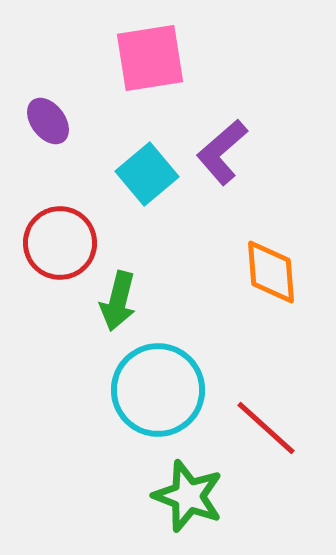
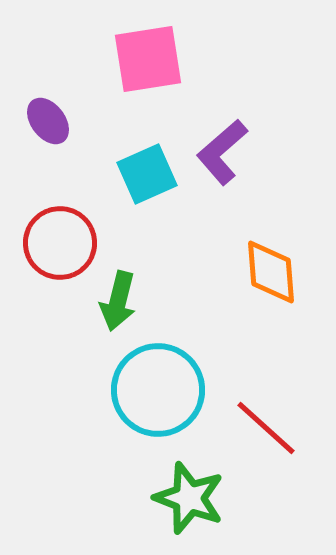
pink square: moved 2 px left, 1 px down
cyan square: rotated 16 degrees clockwise
green star: moved 1 px right, 2 px down
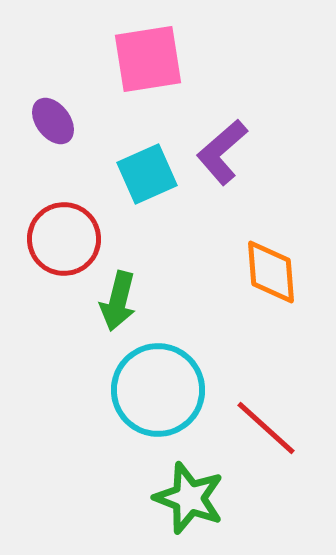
purple ellipse: moved 5 px right
red circle: moved 4 px right, 4 px up
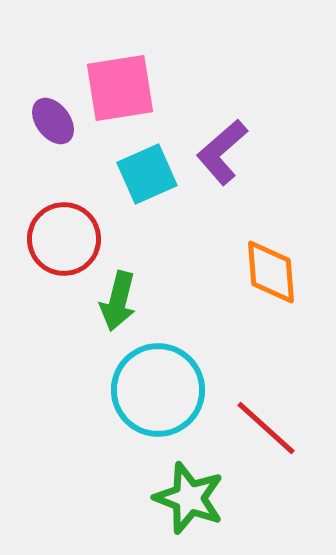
pink square: moved 28 px left, 29 px down
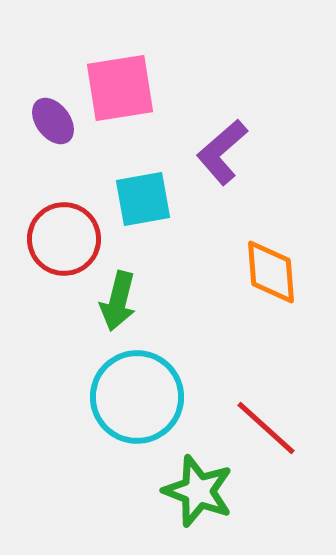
cyan square: moved 4 px left, 25 px down; rotated 14 degrees clockwise
cyan circle: moved 21 px left, 7 px down
green star: moved 9 px right, 7 px up
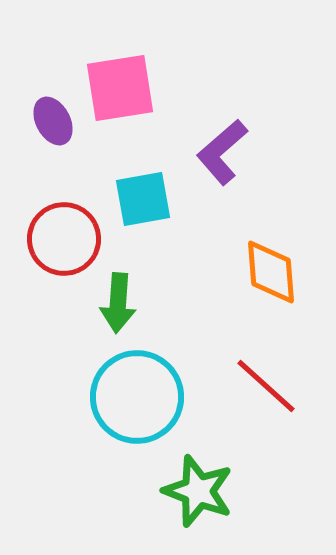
purple ellipse: rotated 9 degrees clockwise
green arrow: moved 2 px down; rotated 10 degrees counterclockwise
red line: moved 42 px up
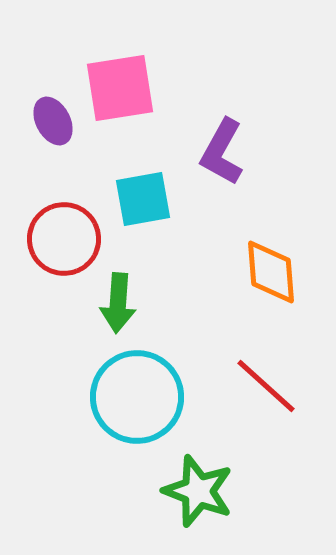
purple L-shape: rotated 20 degrees counterclockwise
